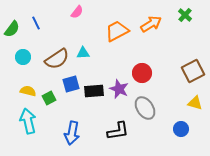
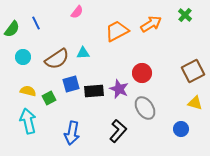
black L-shape: rotated 40 degrees counterclockwise
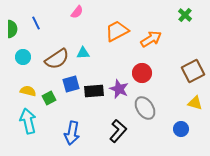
orange arrow: moved 15 px down
green semicircle: rotated 36 degrees counterclockwise
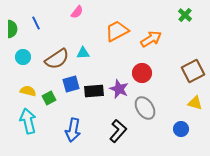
blue arrow: moved 1 px right, 3 px up
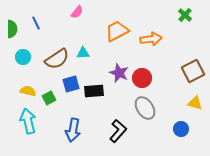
orange arrow: rotated 25 degrees clockwise
red circle: moved 5 px down
purple star: moved 16 px up
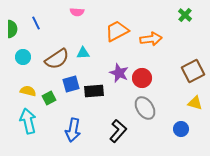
pink semicircle: rotated 56 degrees clockwise
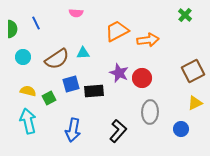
pink semicircle: moved 1 px left, 1 px down
orange arrow: moved 3 px left, 1 px down
yellow triangle: rotated 42 degrees counterclockwise
gray ellipse: moved 5 px right, 4 px down; rotated 35 degrees clockwise
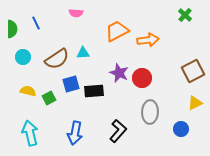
cyan arrow: moved 2 px right, 12 px down
blue arrow: moved 2 px right, 3 px down
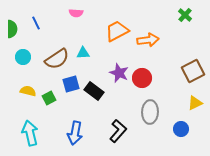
black rectangle: rotated 42 degrees clockwise
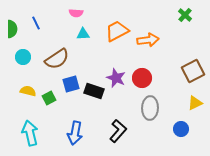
cyan triangle: moved 19 px up
purple star: moved 3 px left, 5 px down
black rectangle: rotated 18 degrees counterclockwise
gray ellipse: moved 4 px up
